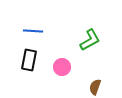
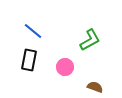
blue line: rotated 36 degrees clockwise
pink circle: moved 3 px right
brown semicircle: rotated 91 degrees clockwise
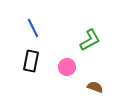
blue line: moved 3 px up; rotated 24 degrees clockwise
black rectangle: moved 2 px right, 1 px down
pink circle: moved 2 px right
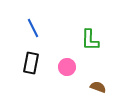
green L-shape: rotated 120 degrees clockwise
black rectangle: moved 2 px down
brown semicircle: moved 3 px right
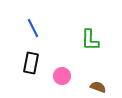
pink circle: moved 5 px left, 9 px down
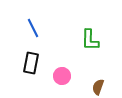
brown semicircle: rotated 91 degrees counterclockwise
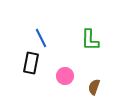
blue line: moved 8 px right, 10 px down
pink circle: moved 3 px right
brown semicircle: moved 4 px left
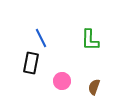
pink circle: moved 3 px left, 5 px down
